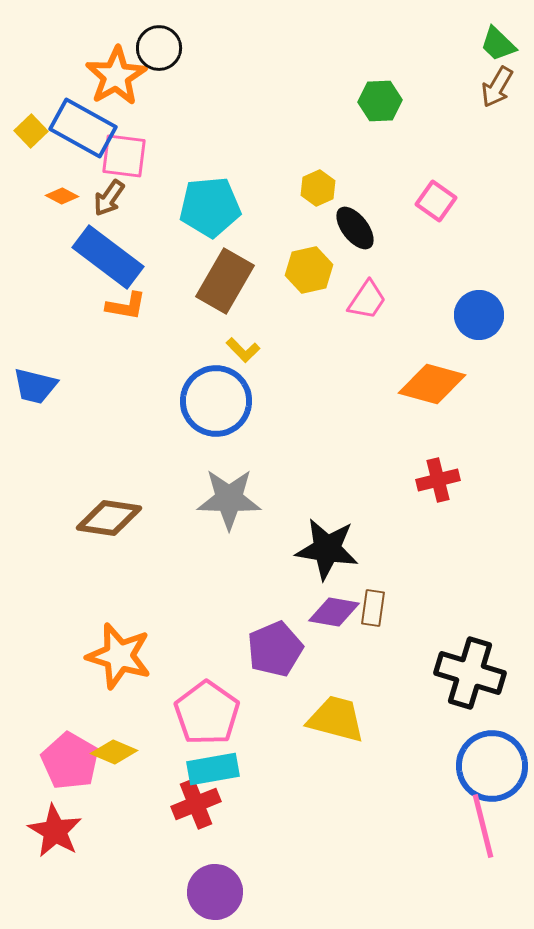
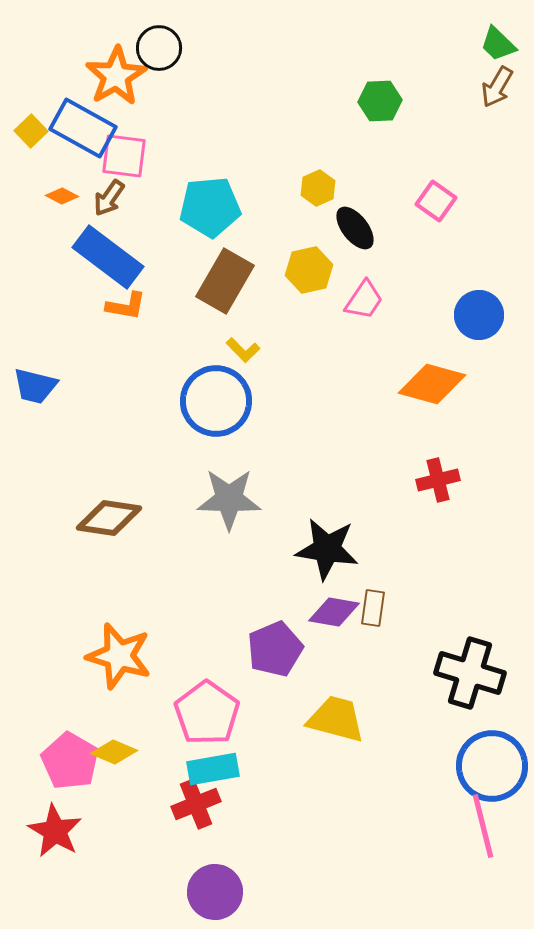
pink trapezoid at (367, 300): moved 3 px left
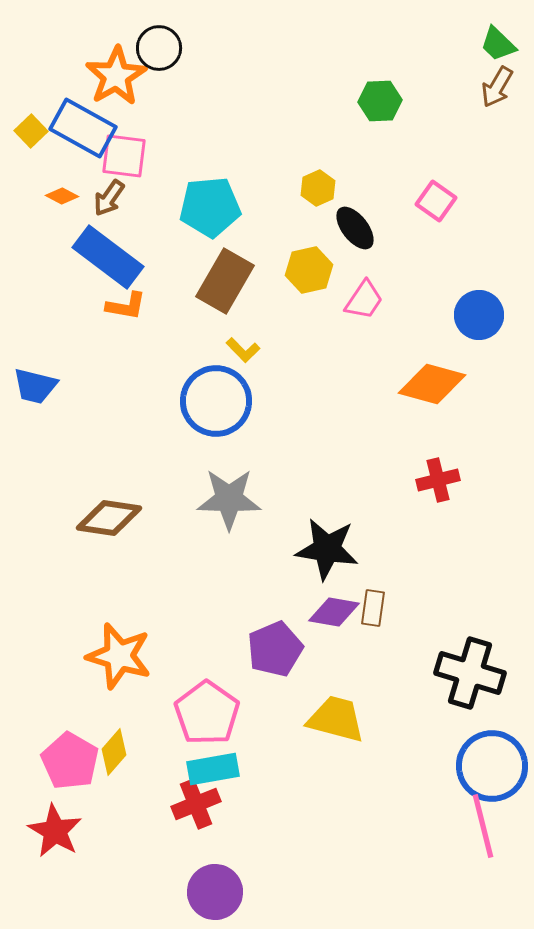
yellow diamond at (114, 752): rotated 72 degrees counterclockwise
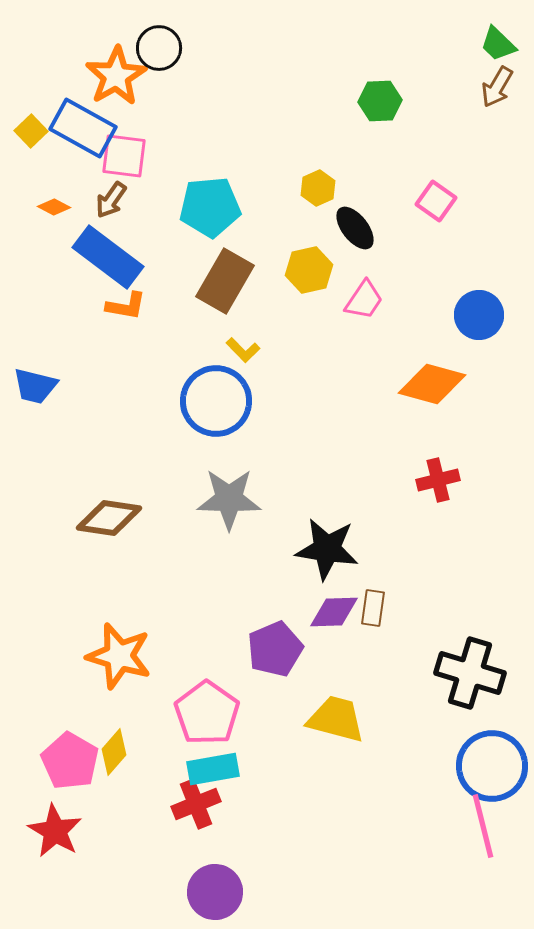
orange diamond at (62, 196): moved 8 px left, 11 px down
brown arrow at (109, 198): moved 2 px right, 2 px down
purple diamond at (334, 612): rotated 12 degrees counterclockwise
